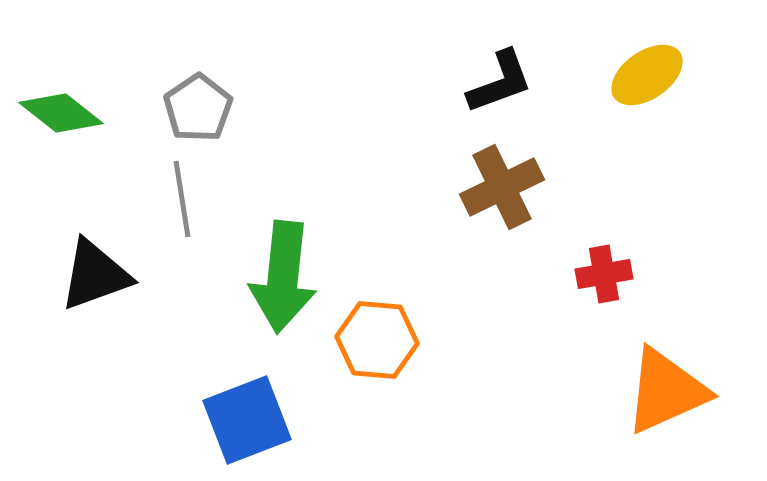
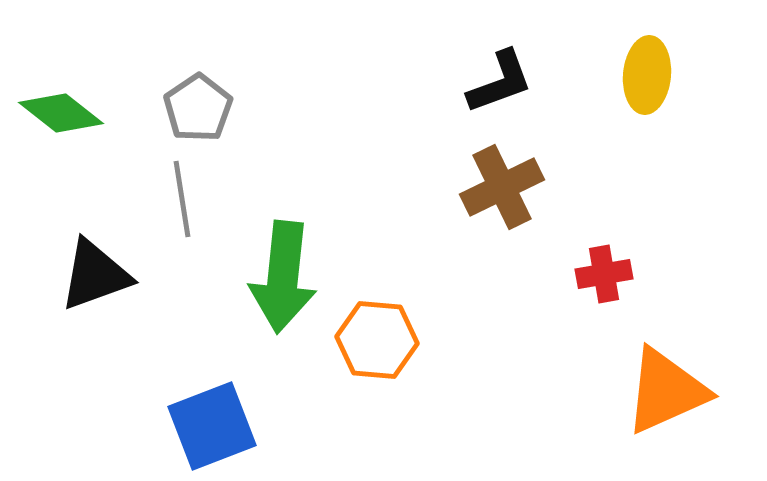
yellow ellipse: rotated 50 degrees counterclockwise
blue square: moved 35 px left, 6 px down
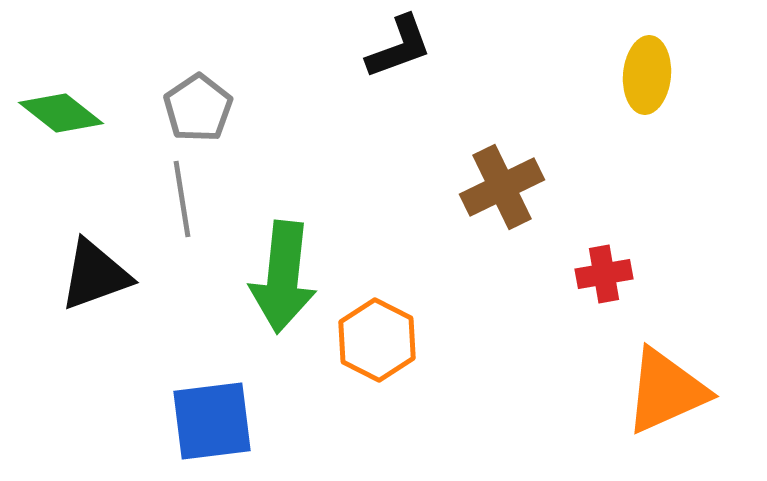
black L-shape: moved 101 px left, 35 px up
orange hexagon: rotated 22 degrees clockwise
blue square: moved 5 px up; rotated 14 degrees clockwise
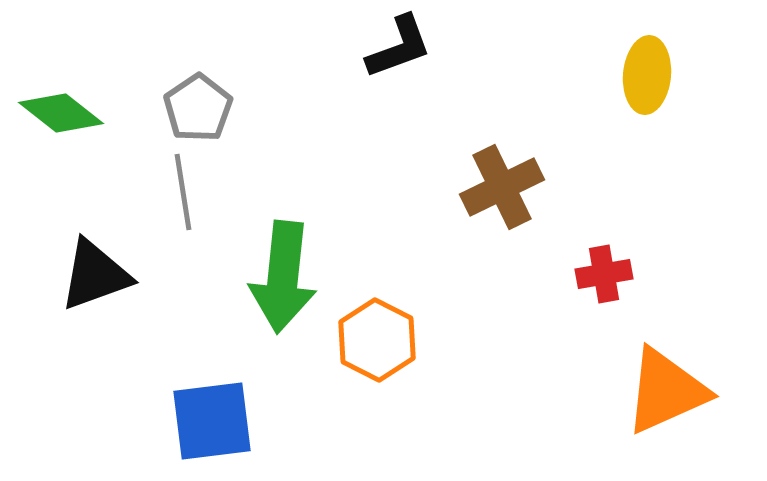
gray line: moved 1 px right, 7 px up
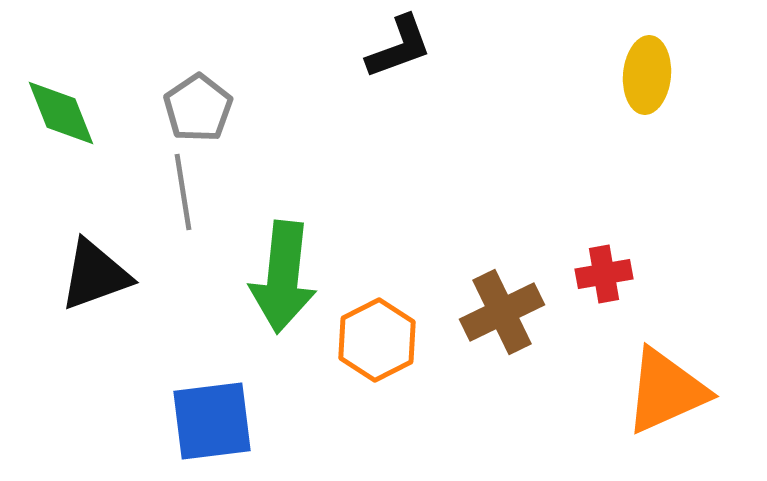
green diamond: rotated 30 degrees clockwise
brown cross: moved 125 px down
orange hexagon: rotated 6 degrees clockwise
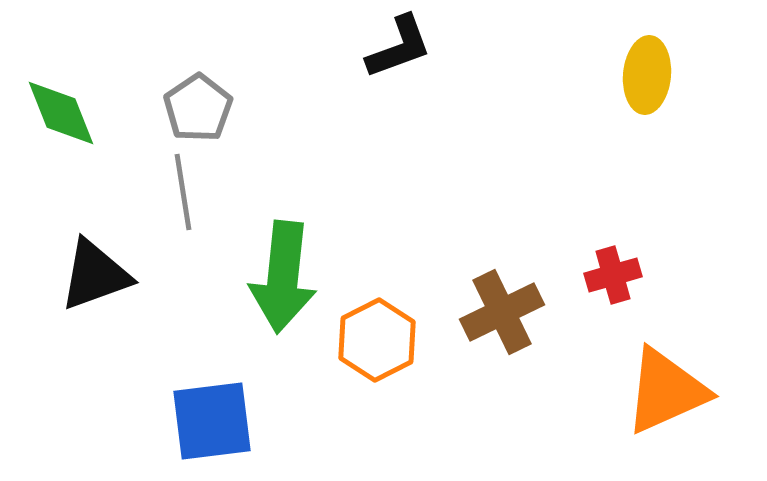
red cross: moved 9 px right, 1 px down; rotated 6 degrees counterclockwise
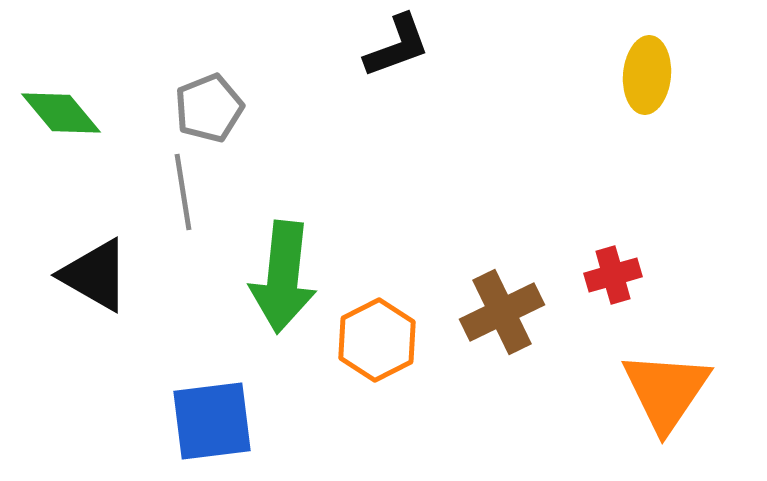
black L-shape: moved 2 px left, 1 px up
gray pentagon: moved 11 px right; rotated 12 degrees clockwise
green diamond: rotated 18 degrees counterclockwise
black triangle: rotated 50 degrees clockwise
orange triangle: rotated 32 degrees counterclockwise
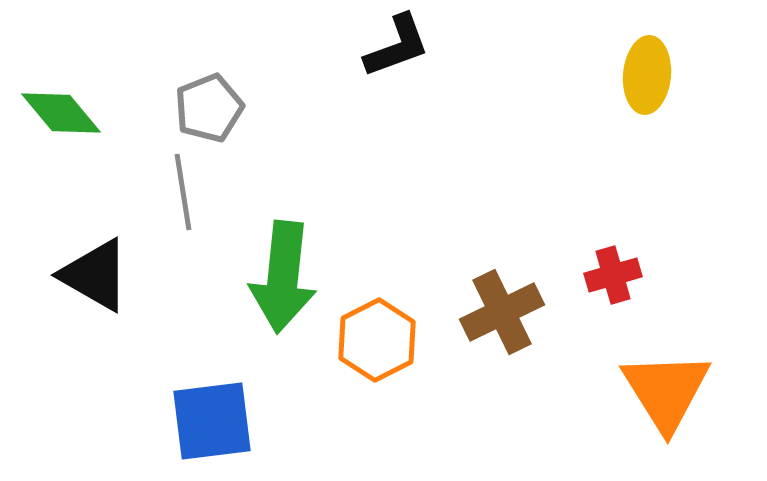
orange triangle: rotated 6 degrees counterclockwise
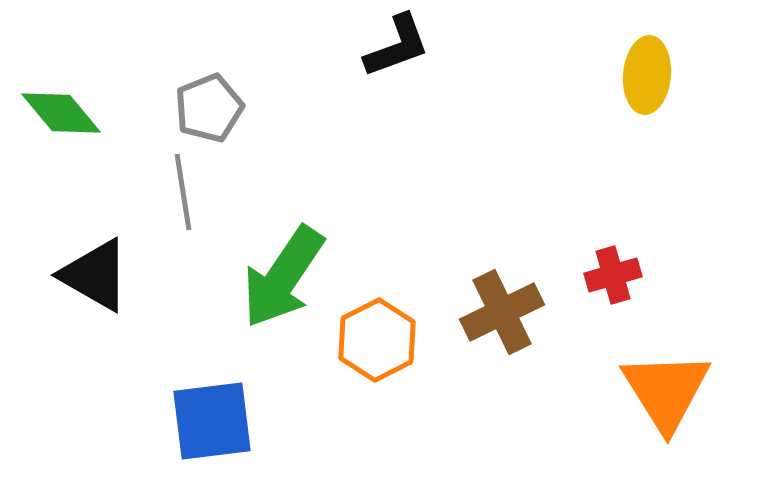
green arrow: rotated 28 degrees clockwise
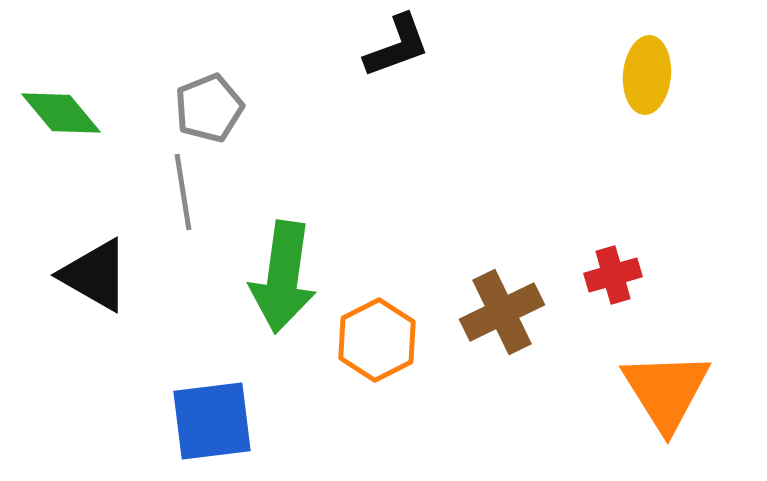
green arrow: rotated 26 degrees counterclockwise
